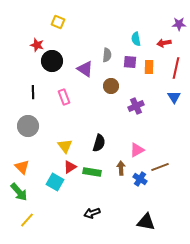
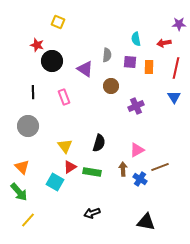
brown arrow: moved 2 px right, 1 px down
yellow line: moved 1 px right
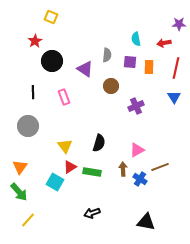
yellow square: moved 7 px left, 5 px up
red star: moved 2 px left, 4 px up; rotated 24 degrees clockwise
orange triangle: moved 2 px left; rotated 21 degrees clockwise
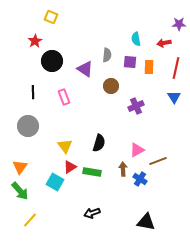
brown line: moved 2 px left, 6 px up
green arrow: moved 1 px right, 1 px up
yellow line: moved 2 px right
